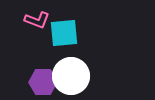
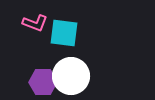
pink L-shape: moved 2 px left, 3 px down
cyan square: rotated 12 degrees clockwise
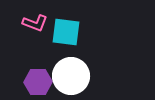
cyan square: moved 2 px right, 1 px up
purple hexagon: moved 5 px left
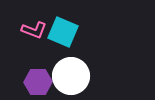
pink L-shape: moved 1 px left, 7 px down
cyan square: moved 3 px left; rotated 16 degrees clockwise
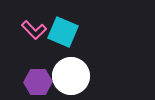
pink L-shape: rotated 25 degrees clockwise
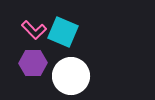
purple hexagon: moved 5 px left, 19 px up
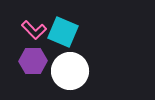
purple hexagon: moved 2 px up
white circle: moved 1 px left, 5 px up
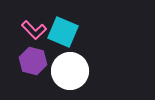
purple hexagon: rotated 16 degrees clockwise
